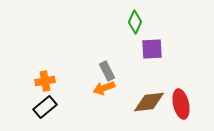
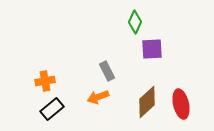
orange arrow: moved 6 px left, 9 px down
brown diamond: moved 2 px left; rotated 36 degrees counterclockwise
black rectangle: moved 7 px right, 2 px down
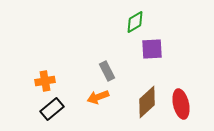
green diamond: rotated 35 degrees clockwise
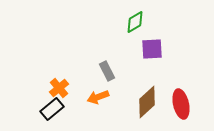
orange cross: moved 14 px right, 7 px down; rotated 30 degrees counterclockwise
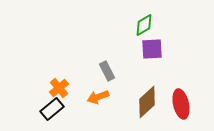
green diamond: moved 9 px right, 3 px down
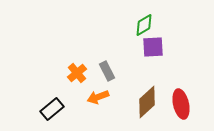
purple square: moved 1 px right, 2 px up
orange cross: moved 18 px right, 15 px up
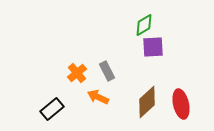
orange arrow: rotated 45 degrees clockwise
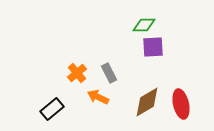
green diamond: rotated 30 degrees clockwise
gray rectangle: moved 2 px right, 2 px down
brown diamond: rotated 12 degrees clockwise
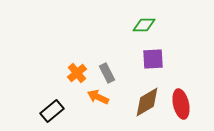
purple square: moved 12 px down
gray rectangle: moved 2 px left
black rectangle: moved 2 px down
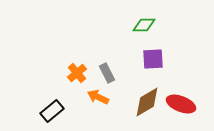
red ellipse: rotated 56 degrees counterclockwise
